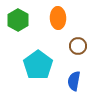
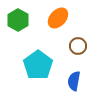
orange ellipse: rotated 45 degrees clockwise
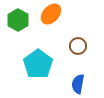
orange ellipse: moved 7 px left, 4 px up
cyan pentagon: moved 1 px up
blue semicircle: moved 4 px right, 3 px down
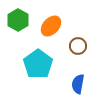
orange ellipse: moved 12 px down
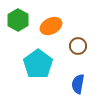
orange ellipse: rotated 20 degrees clockwise
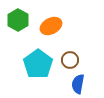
brown circle: moved 8 px left, 14 px down
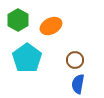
brown circle: moved 5 px right
cyan pentagon: moved 11 px left, 6 px up
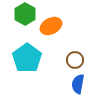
green hexagon: moved 7 px right, 6 px up
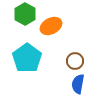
brown circle: moved 1 px down
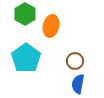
orange ellipse: rotated 50 degrees counterclockwise
cyan pentagon: moved 1 px left
